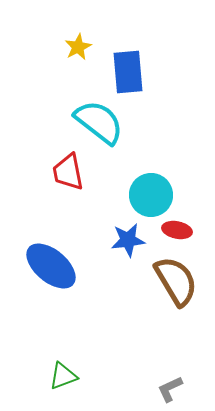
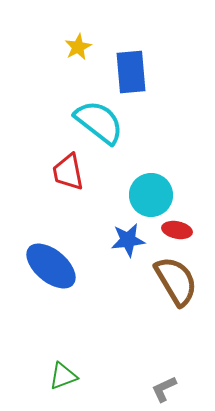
blue rectangle: moved 3 px right
gray L-shape: moved 6 px left
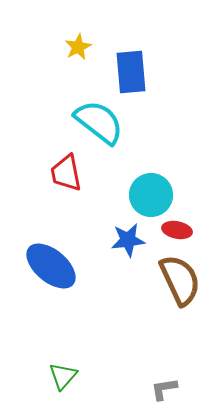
red trapezoid: moved 2 px left, 1 px down
brown semicircle: moved 4 px right, 1 px up; rotated 6 degrees clockwise
green triangle: rotated 28 degrees counterclockwise
gray L-shape: rotated 16 degrees clockwise
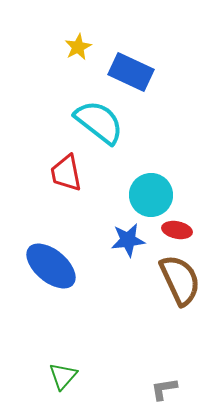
blue rectangle: rotated 60 degrees counterclockwise
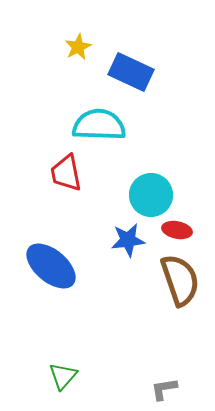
cyan semicircle: moved 3 px down; rotated 36 degrees counterclockwise
brown semicircle: rotated 6 degrees clockwise
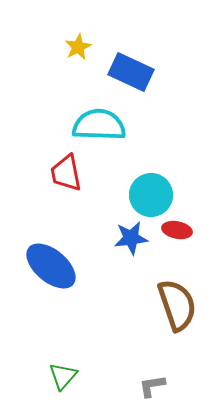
blue star: moved 3 px right, 2 px up
brown semicircle: moved 3 px left, 25 px down
gray L-shape: moved 12 px left, 3 px up
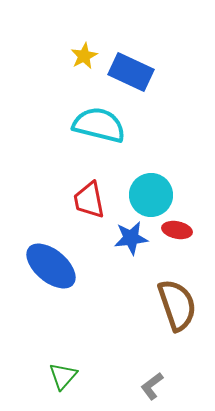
yellow star: moved 6 px right, 9 px down
cyan semicircle: rotated 12 degrees clockwise
red trapezoid: moved 23 px right, 27 px down
gray L-shape: rotated 28 degrees counterclockwise
